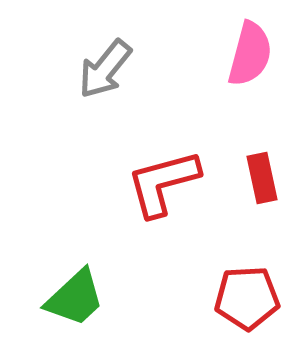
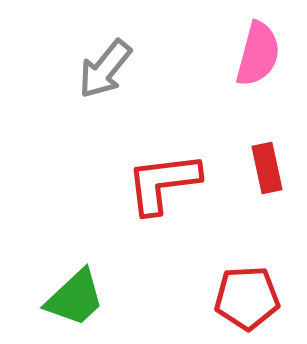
pink semicircle: moved 8 px right
red rectangle: moved 5 px right, 10 px up
red L-shape: rotated 8 degrees clockwise
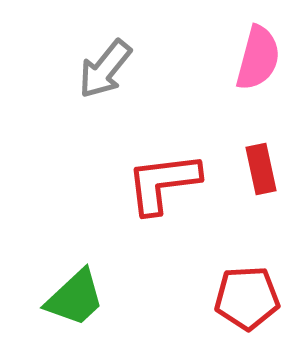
pink semicircle: moved 4 px down
red rectangle: moved 6 px left, 1 px down
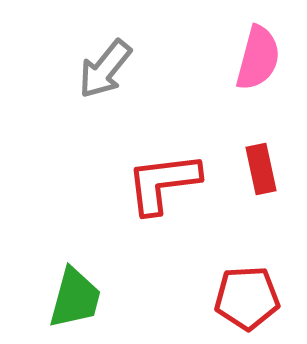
green trapezoid: rotated 32 degrees counterclockwise
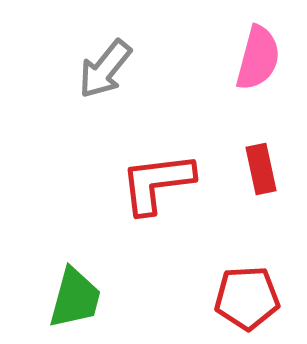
red L-shape: moved 6 px left
